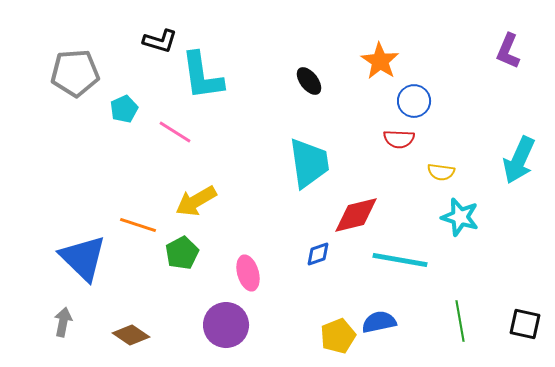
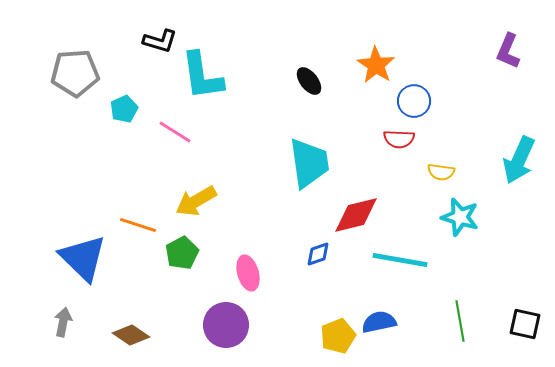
orange star: moved 4 px left, 4 px down
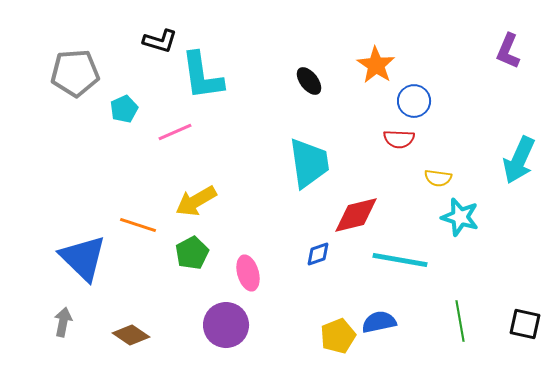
pink line: rotated 56 degrees counterclockwise
yellow semicircle: moved 3 px left, 6 px down
green pentagon: moved 10 px right
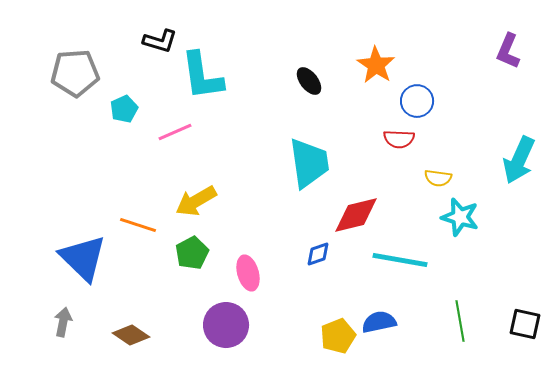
blue circle: moved 3 px right
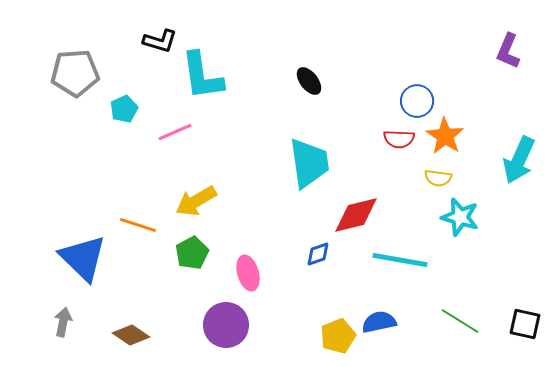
orange star: moved 69 px right, 71 px down
green line: rotated 48 degrees counterclockwise
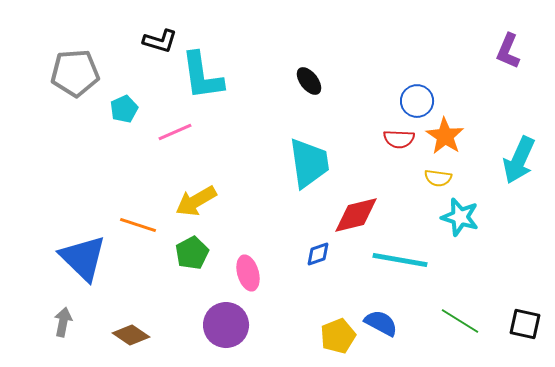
blue semicircle: moved 2 px right, 1 px down; rotated 40 degrees clockwise
